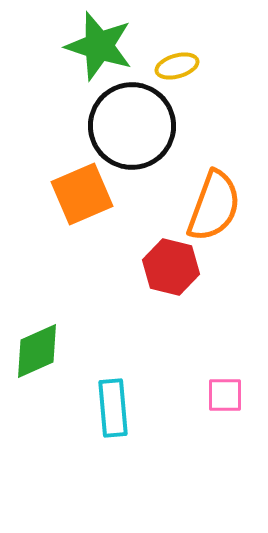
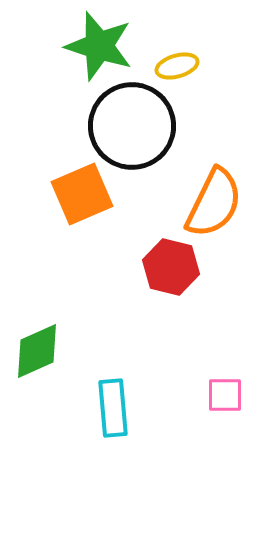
orange semicircle: moved 3 px up; rotated 6 degrees clockwise
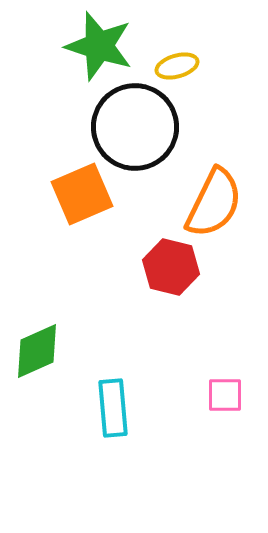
black circle: moved 3 px right, 1 px down
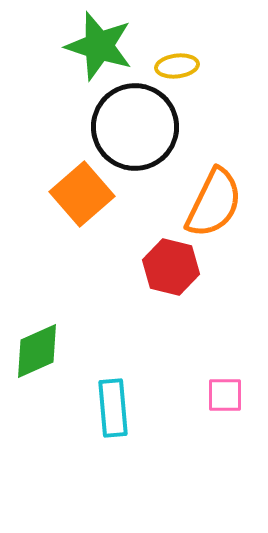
yellow ellipse: rotated 9 degrees clockwise
orange square: rotated 18 degrees counterclockwise
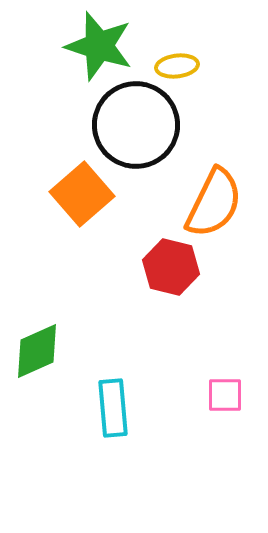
black circle: moved 1 px right, 2 px up
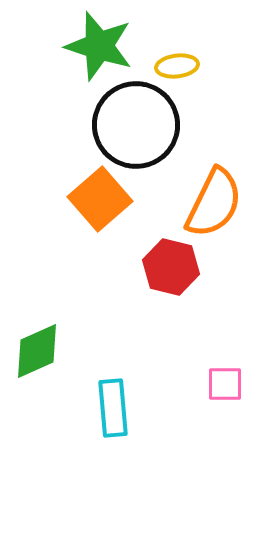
orange square: moved 18 px right, 5 px down
pink square: moved 11 px up
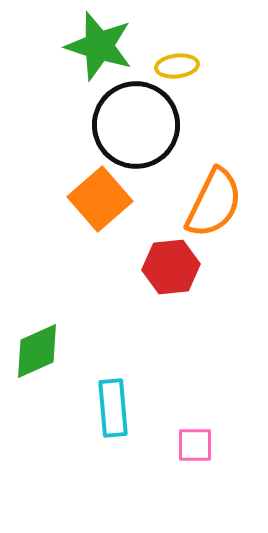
red hexagon: rotated 20 degrees counterclockwise
pink square: moved 30 px left, 61 px down
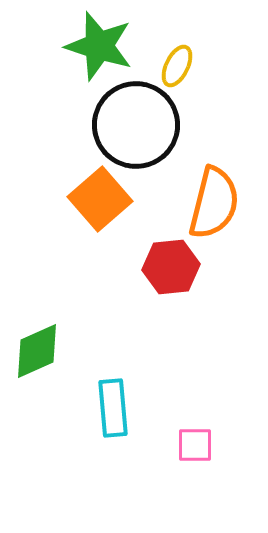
yellow ellipse: rotated 57 degrees counterclockwise
orange semicircle: rotated 12 degrees counterclockwise
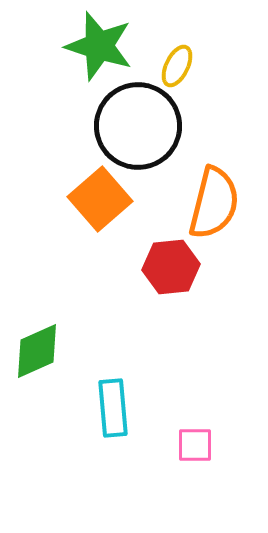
black circle: moved 2 px right, 1 px down
